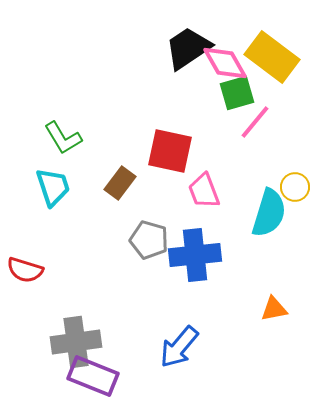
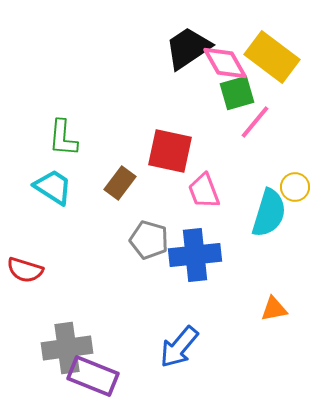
green L-shape: rotated 36 degrees clockwise
cyan trapezoid: rotated 39 degrees counterclockwise
gray cross: moved 9 px left, 6 px down
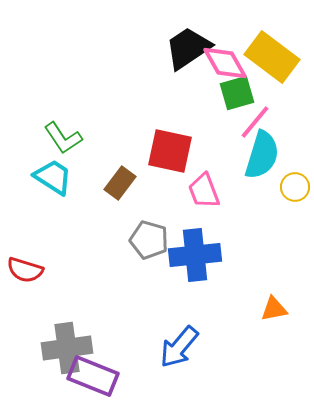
green L-shape: rotated 39 degrees counterclockwise
cyan trapezoid: moved 10 px up
cyan semicircle: moved 7 px left, 58 px up
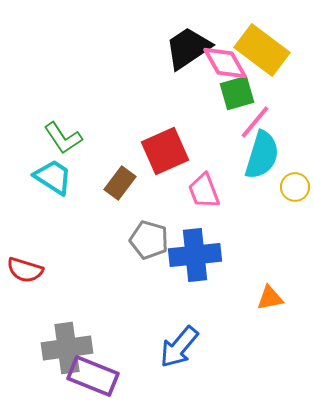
yellow rectangle: moved 10 px left, 7 px up
red square: moved 5 px left; rotated 36 degrees counterclockwise
orange triangle: moved 4 px left, 11 px up
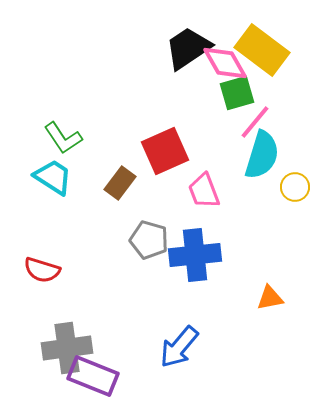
red semicircle: moved 17 px right
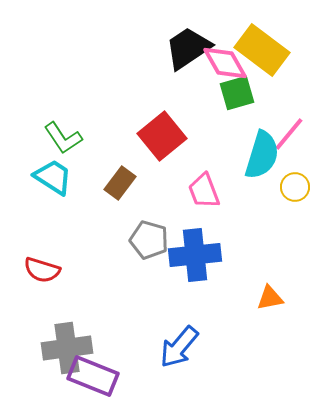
pink line: moved 34 px right, 12 px down
red square: moved 3 px left, 15 px up; rotated 15 degrees counterclockwise
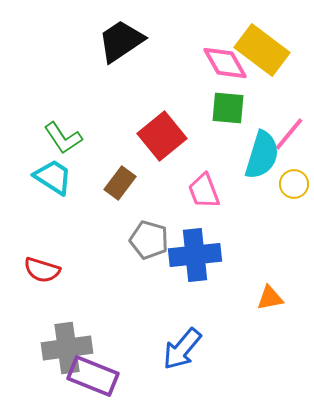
black trapezoid: moved 67 px left, 7 px up
green square: moved 9 px left, 15 px down; rotated 21 degrees clockwise
yellow circle: moved 1 px left, 3 px up
blue arrow: moved 3 px right, 2 px down
